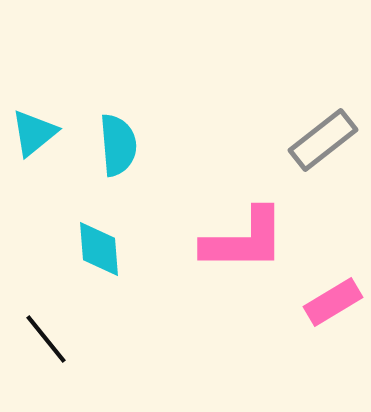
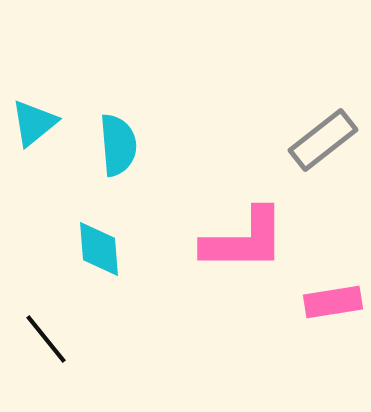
cyan triangle: moved 10 px up
pink rectangle: rotated 22 degrees clockwise
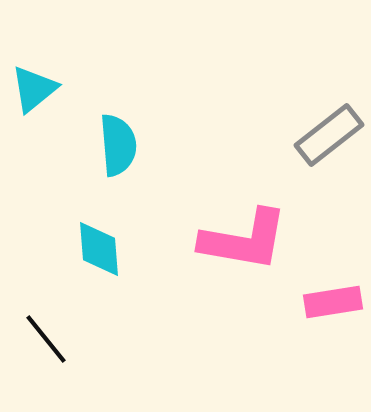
cyan triangle: moved 34 px up
gray rectangle: moved 6 px right, 5 px up
pink L-shape: rotated 10 degrees clockwise
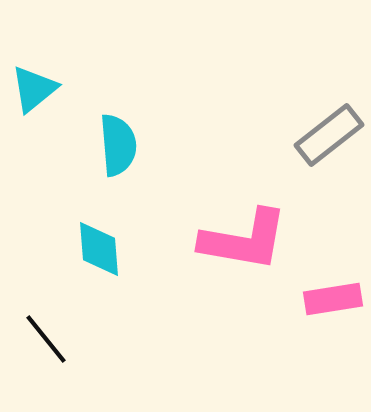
pink rectangle: moved 3 px up
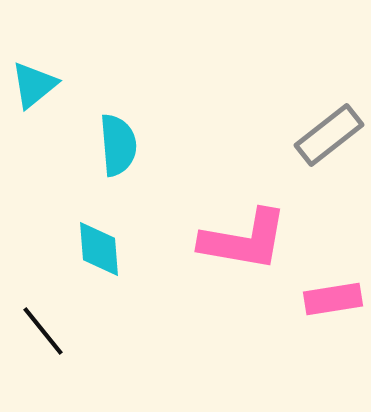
cyan triangle: moved 4 px up
black line: moved 3 px left, 8 px up
